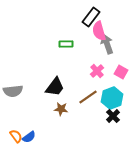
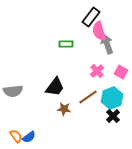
brown star: moved 3 px right
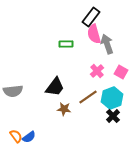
pink semicircle: moved 5 px left, 3 px down
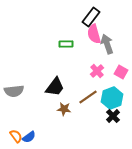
gray semicircle: moved 1 px right
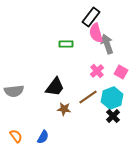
pink semicircle: moved 2 px right, 1 px up
blue semicircle: moved 14 px right; rotated 24 degrees counterclockwise
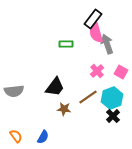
black rectangle: moved 2 px right, 2 px down
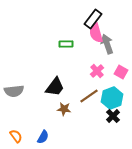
brown line: moved 1 px right, 1 px up
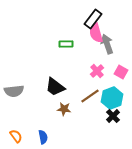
black trapezoid: rotated 90 degrees clockwise
brown line: moved 1 px right
blue semicircle: rotated 40 degrees counterclockwise
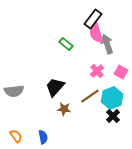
green rectangle: rotated 40 degrees clockwise
black trapezoid: rotated 95 degrees clockwise
